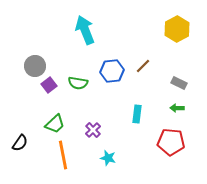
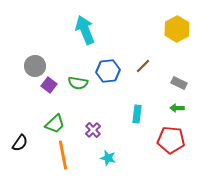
blue hexagon: moved 4 px left
purple square: rotated 14 degrees counterclockwise
red pentagon: moved 2 px up
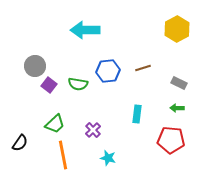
cyan arrow: rotated 68 degrees counterclockwise
brown line: moved 2 px down; rotated 28 degrees clockwise
green semicircle: moved 1 px down
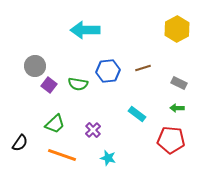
cyan rectangle: rotated 60 degrees counterclockwise
orange line: moved 1 px left; rotated 60 degrees counterclockwise
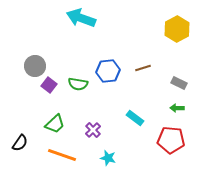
cyan arrow: moved 4 px left, 12 px up; rotated 20 degrees clockwise
cyan rectangle: moved 2 px left, 4 px down
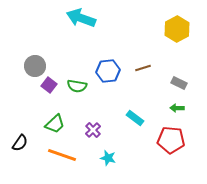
green semicircle: moved 1 px left, 2 px down
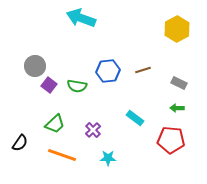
brown line: moved 2 px down
cyan star: rotated 14 degrees counterclockwise
